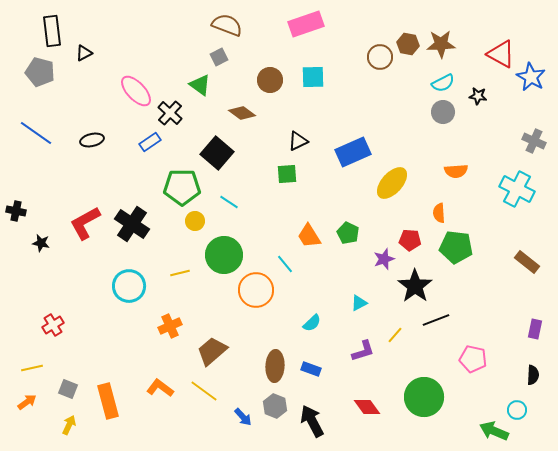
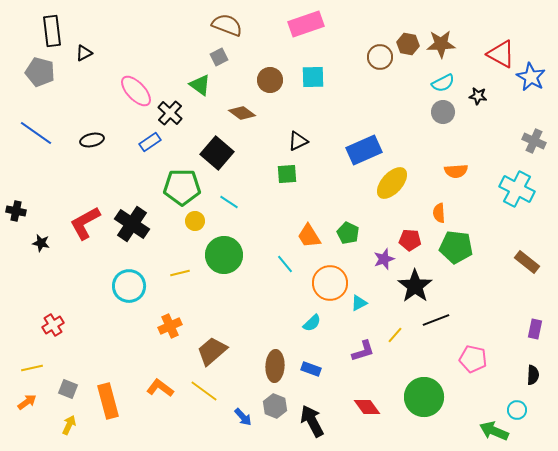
blue rectangle at (353, 152): moved 11 px right, 2 px up
orange circle at (256, 290): moved 74 px right, 7 px up
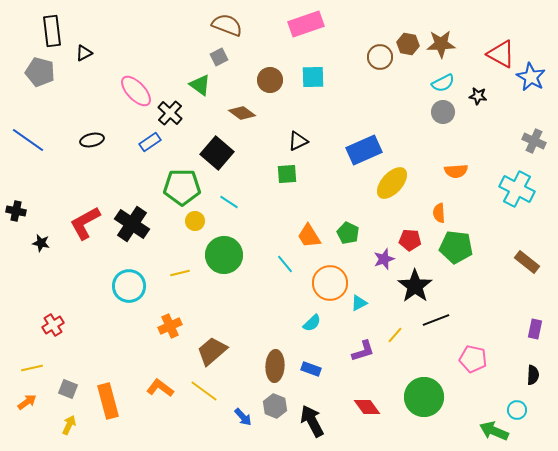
blue line at (36, 133): moved 8 px left, 7 px down
